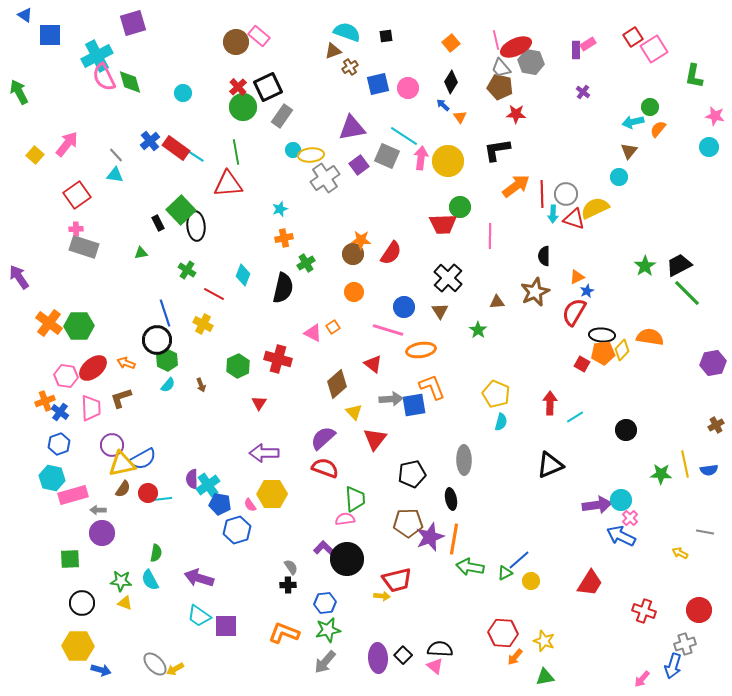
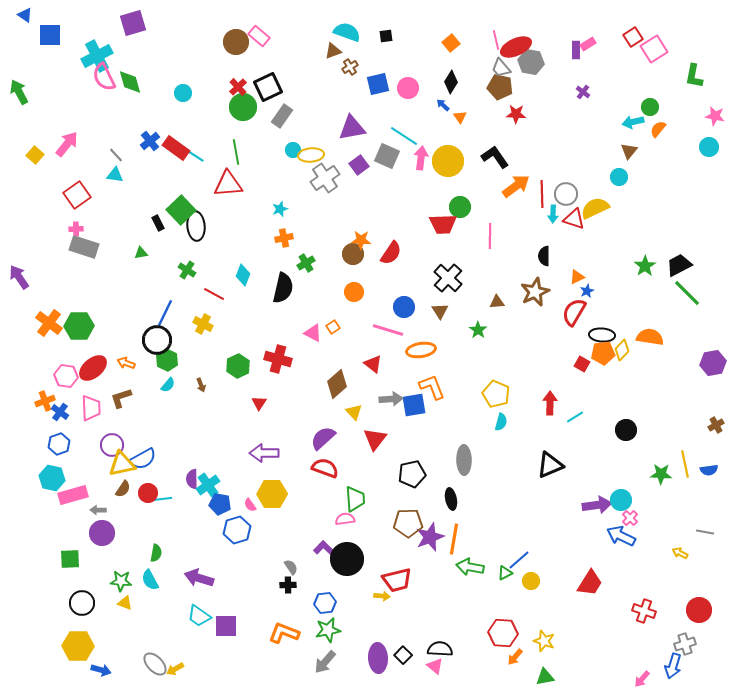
black L-shape at (497, 150): moved 2 px left, 7 px down; rotated 64 degrees clockwise
blue line at (165, 313): rotated 44 degrees clockwise
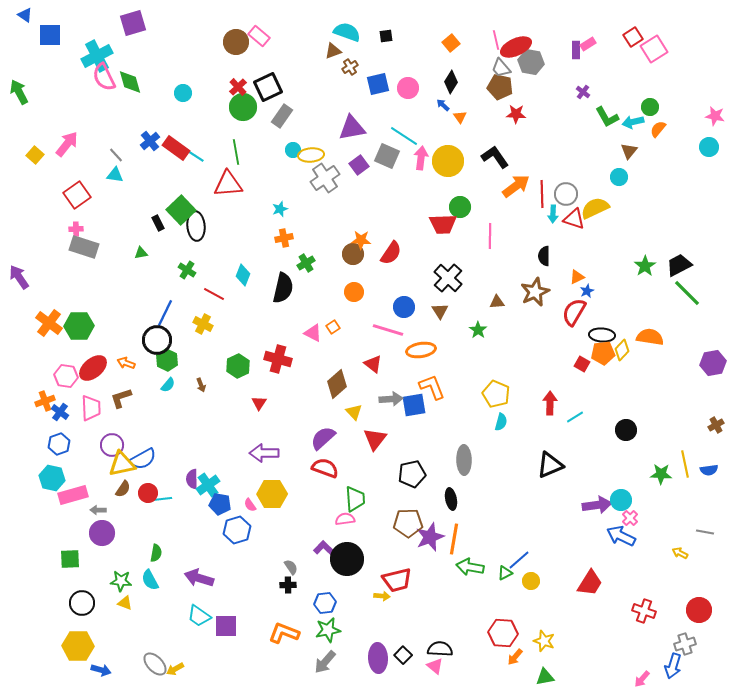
green L-shape at (694, 76): moved 87 px left, 41 px down; rotated 40 degrees counterclockwise
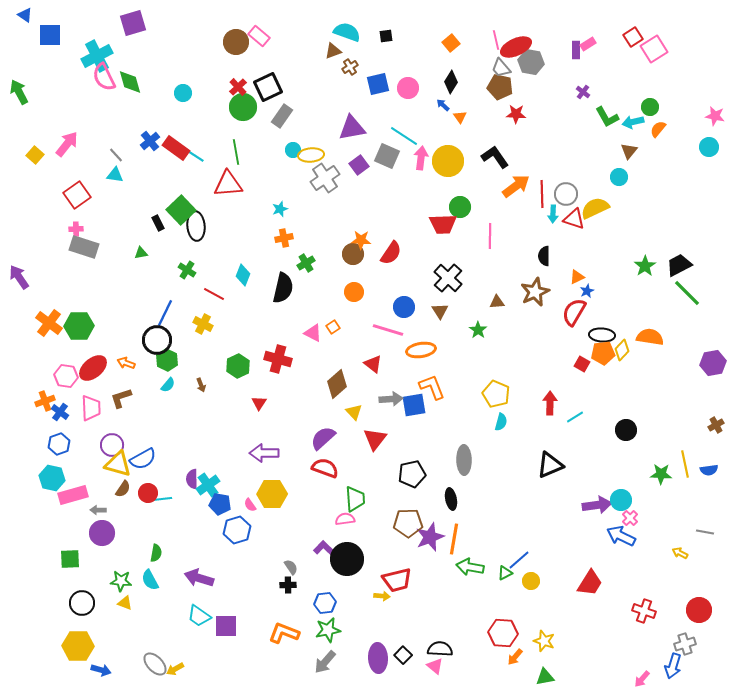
yellow triangle at (122, 464): moved 4 px left; rotated 28 degrees clockwise
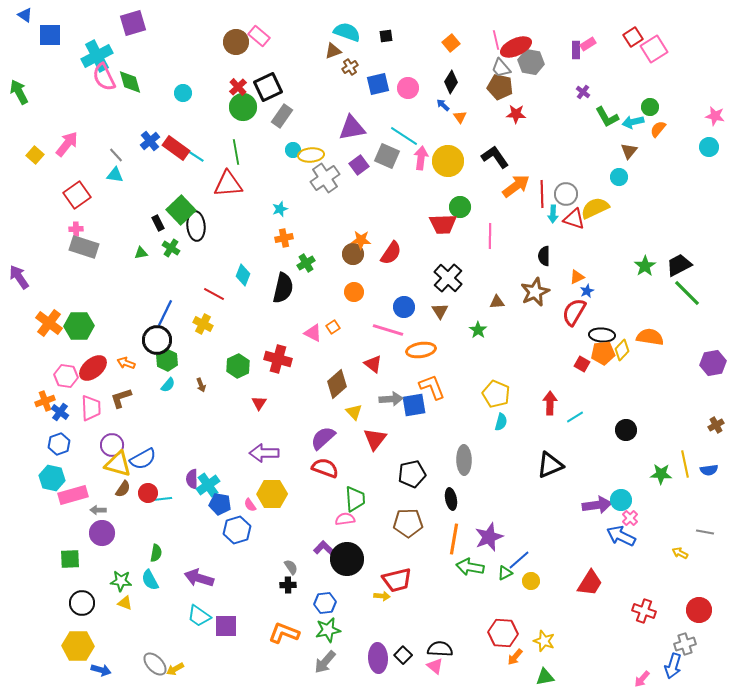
green cross at (187, 270): moved 16 px left, 22 px up
purple star at (430, 537): moved 59 px right
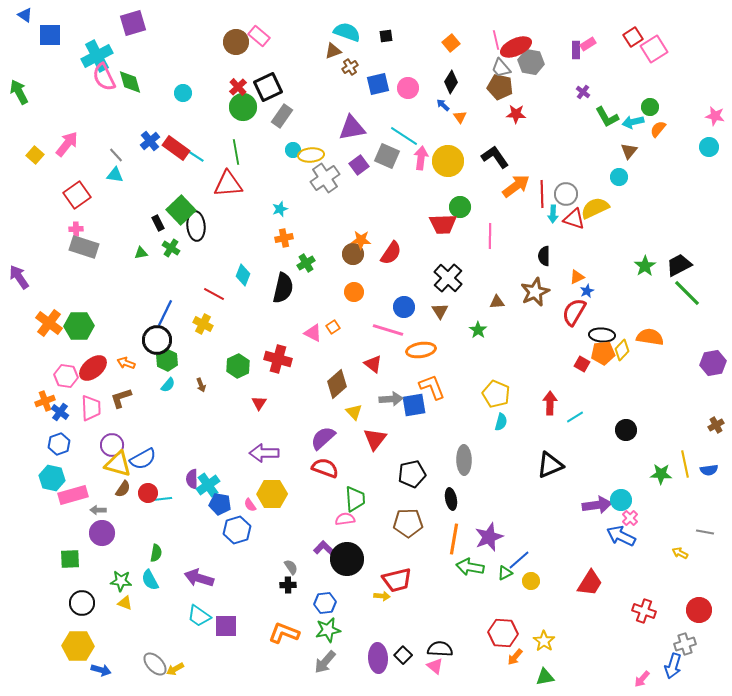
yellow star at (544, 641): rotated 15 degrees clockwise
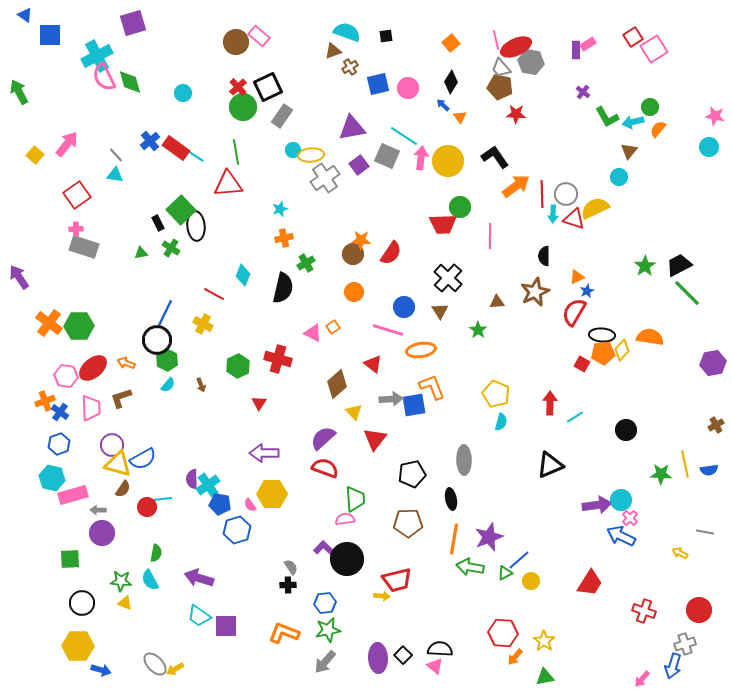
red circle at (148, 493): moved 1 px left, 14 px down
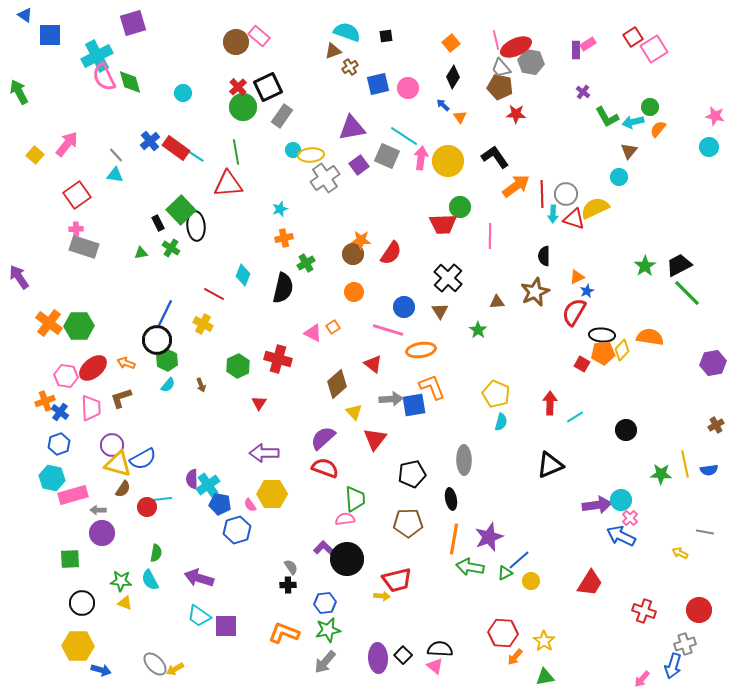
black diamond at (451, 82): moved 2 px right, 5 px up
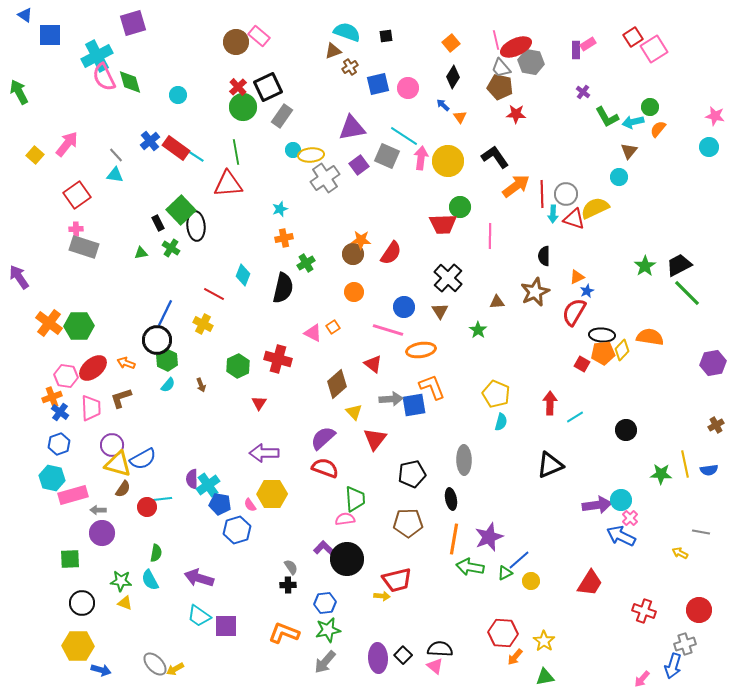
cyan circle at (183, 93): moved 5 px left, 2 px down
orange cross at (45, 401): moved 7 px right, 4 px up
gray line at (705, 532): moved 4 px left
